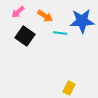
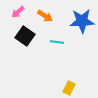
cyan line: moved 3 px left, 9 px down
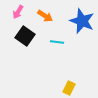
pink arrow: rotated 16 degrees counterclockwise
blue star: rotated 25 degrees clockwise
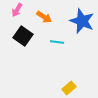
pink arrow: moved 1 px left, 2 px up
orange arrow: moved 1 px left, 1 px down
black square: moved 2 px left
yellow rectangle: rotated 24 degrees clockwise
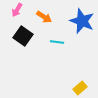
yellow rectangle: moved 11 px right
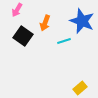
orange arrow: moved 1 px right, 6 px down; rotated 77 degrees clockwise
cyan line: moved 7 px right, 1 px up; rotated 24 degrees counterclockwise
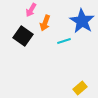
pink arrow: moved 14 px right
blue star: rotated 10 degrees clockwise
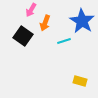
yellow rectangle: moved 7 px up; rotated 56 degrees clockwise
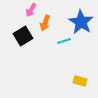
blue star: moved 1 px left, 1 px down
black square: rotated 24 degrees clockwise
